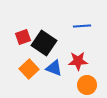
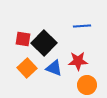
red square: moved 2 px down; rotated 28 degrees clockwise
black square: rotated 10 degrees clockwise
orange square: moved 2 px left, 1 px up
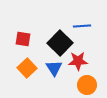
black square: moved 16 px right
blue triangle: rotated 36 degrees clockwise
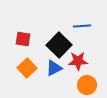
black square: moved 1 px left, 2 px down
blue triangle: rotated 36 degrees clockwise
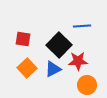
blue triangle: moved 1 px left, 1 px down
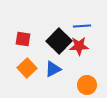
black square: moved 4 px up
red star: moved 1 px right, 15 px up
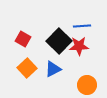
red square: rotated 21 degrees clockwise
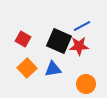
blue line: rotated 24 degrees counterclockwise
black square: rotated 20 degrees counterclockwise
blue triangle: rotated 18 degrees clockwise
orange circle: moved 1 px left, 1 px up
